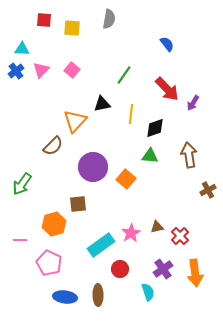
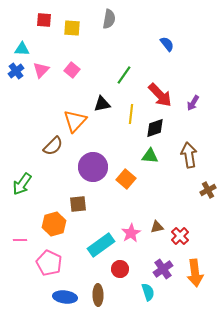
red arrow: moved 7 px left, 6 px down
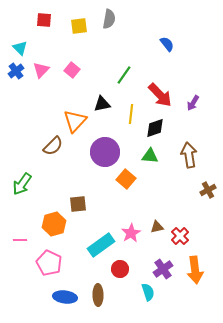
yellow square: moved 7 px right, 2 px up; rotated 12 degrees counterclockwise
cyan triangle: moved 2 px left, 1 px up; rotated 42 degrees clockwise
purple circle: moved 12 px right, 15 px up
orange arrow: moved 3 px up
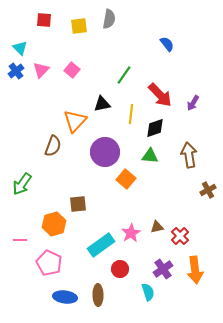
brown semicircle: rotated 25 degrees counterclockwise
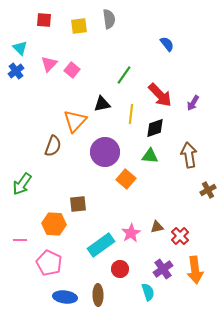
gray semicircle: rotated 18 degrees counterclockwise
pink triangle: moved 8 px right, 6 px up
orange hexagon: rotated 20 degrees clockwise
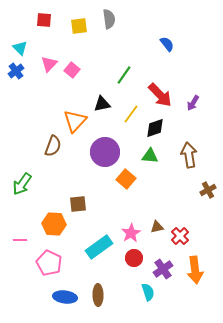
yellow line: rotated 30 degrees clockwise
cyan rectangle: moved 2 px left, 2 px down
red circle: moved 14 px right, 11 px up
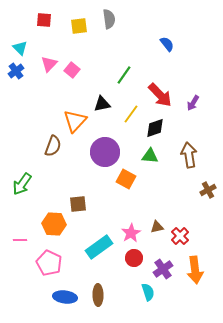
orange square: rotated 12 degrees counterclockwise
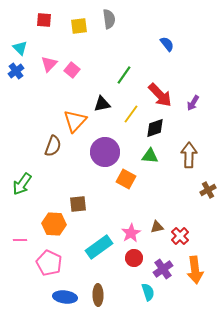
brown arrow: rotated 10 degrees clockwise
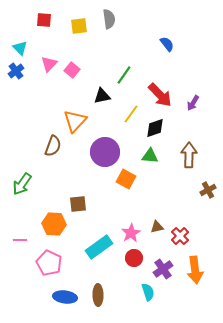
black triangle: moved 8 px up
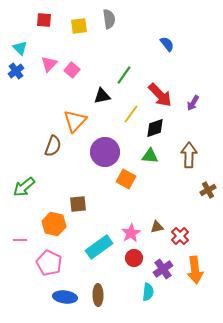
green arrow: moved 2 px right, 3 px down; rotated 15 degrees clockwise
orange hexagon: rotated 10 degrees clockwise
cyan semicircle: rotated 24 degrees clockwise
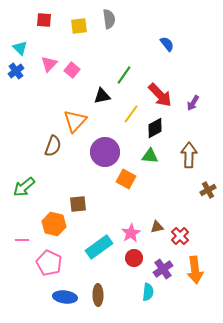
black diamond: rotated 10 degrees counterclockwise
pink line: moved 2 px right
